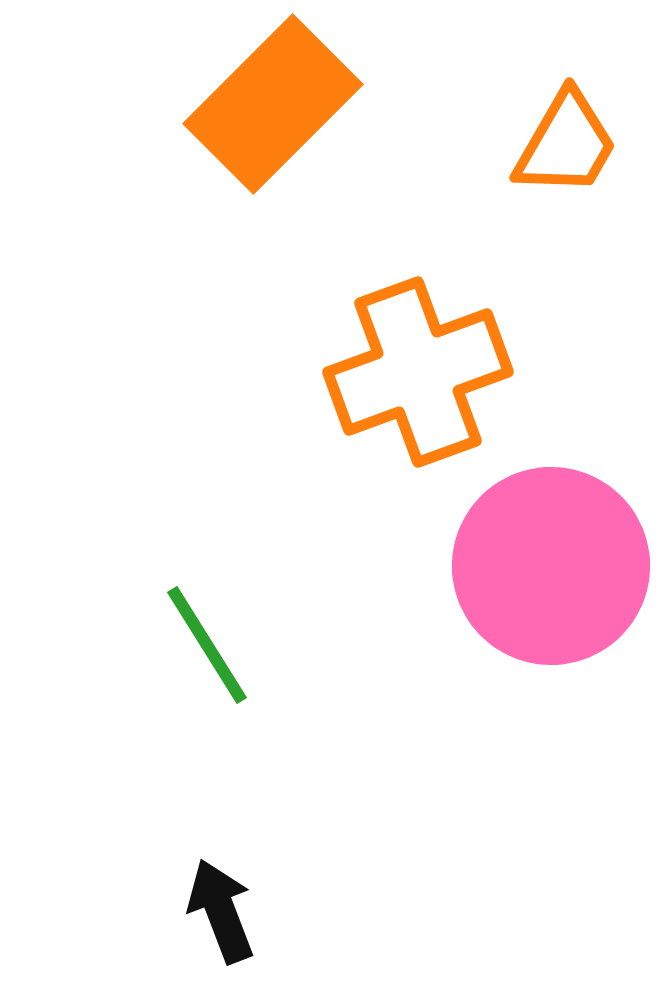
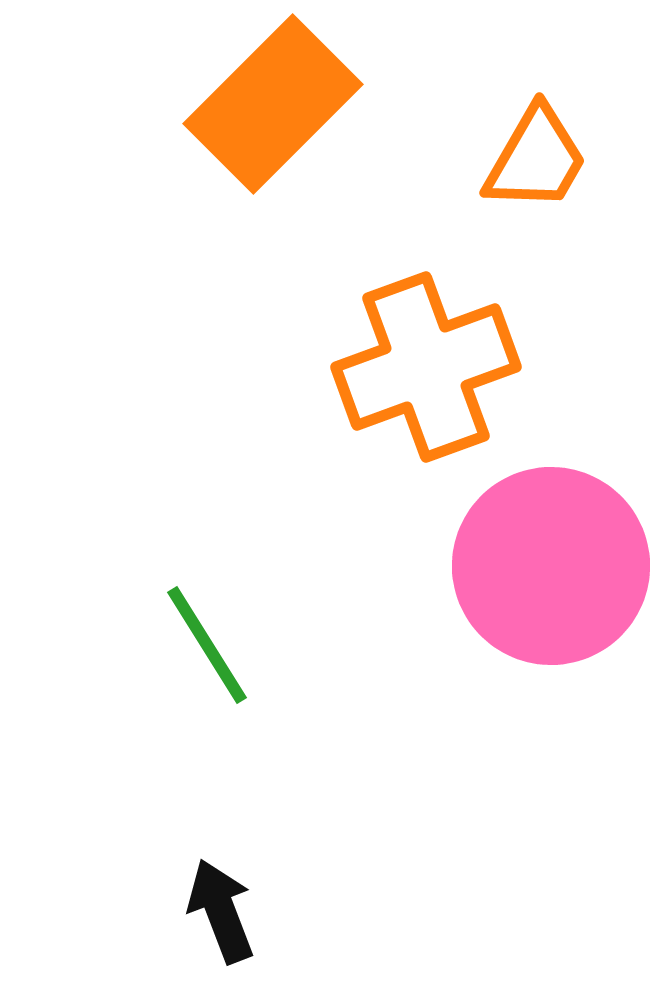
orange trapezoid: moved 30 px left, 15 px down
orange cross: moved 8 px right, 5 px up
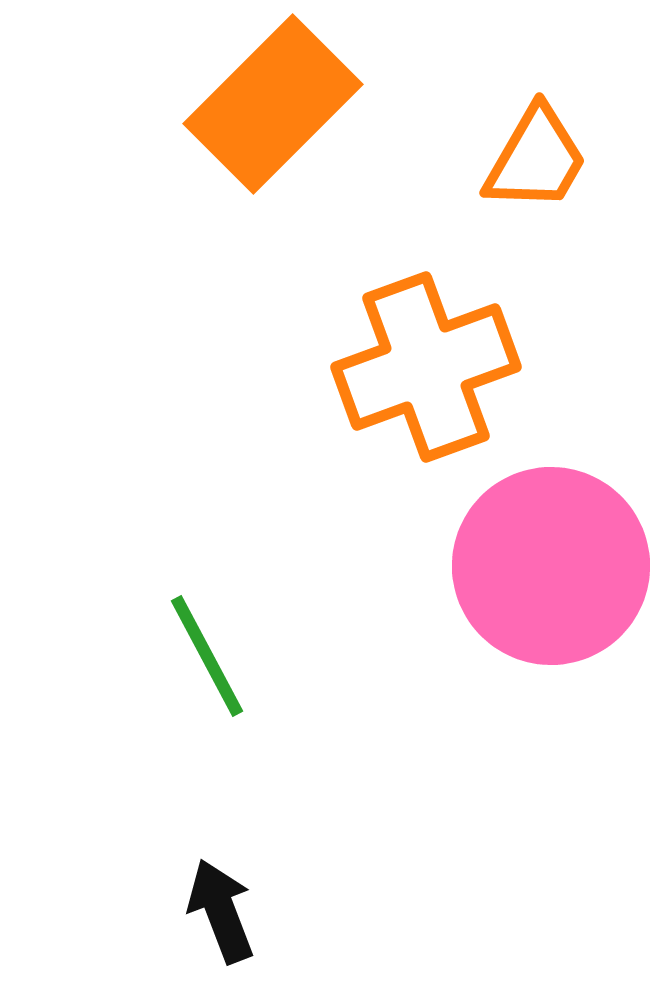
green line: moved 11 px down; rotated 4 degrees clockwise
